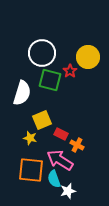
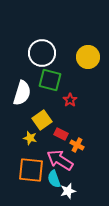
red star: moved 29 px down
yellow square: rotated 12 degrees counterclockwise
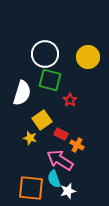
white circle: moved 3 px right, 1 px down
orange square: moved 18 px down
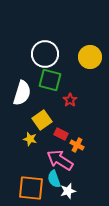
yellow circle: moved 2 px right
yellow star: moved 1 px down
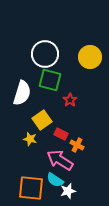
cyan semicircle: moved 1 px right, 1 px down; rotated 36 degrees counterclockwise
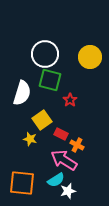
pink arrow: moved 4 px right
cyan semicircle: moved 1 px right; rotated 66 degrees counterclockwise
orange square: moved 9 px left, 5 px up
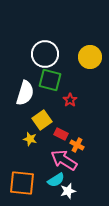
white semicircle: moved 3 px right
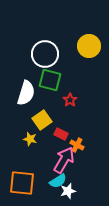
yellow circle: moved 1 px left, 11 px up
white semicircle: moved 1 px right
pink arrow: rotated 88 degrees clockwise
cyan semicircle: moved 2 px right, 1 px down
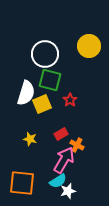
yellow square: moved 16 px up; rotated 12 degrees clockwise
red rectangle: rotated 56 degrees counterclockwise
